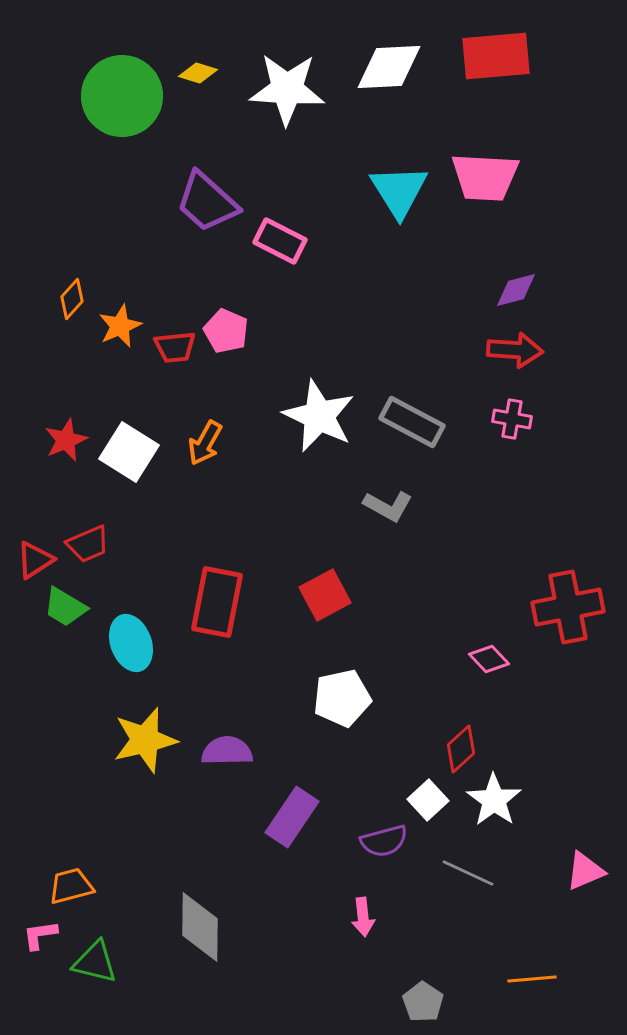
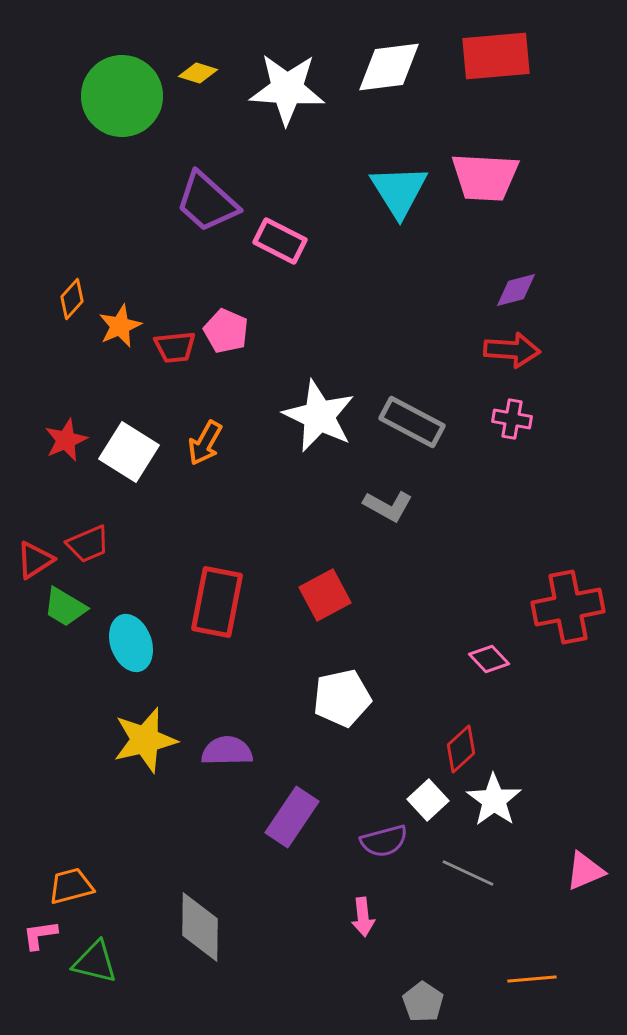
white diamond at (389, 67): rotated 4 degrees counterclockwise
red arrow at (515, 350): moved 3 px left
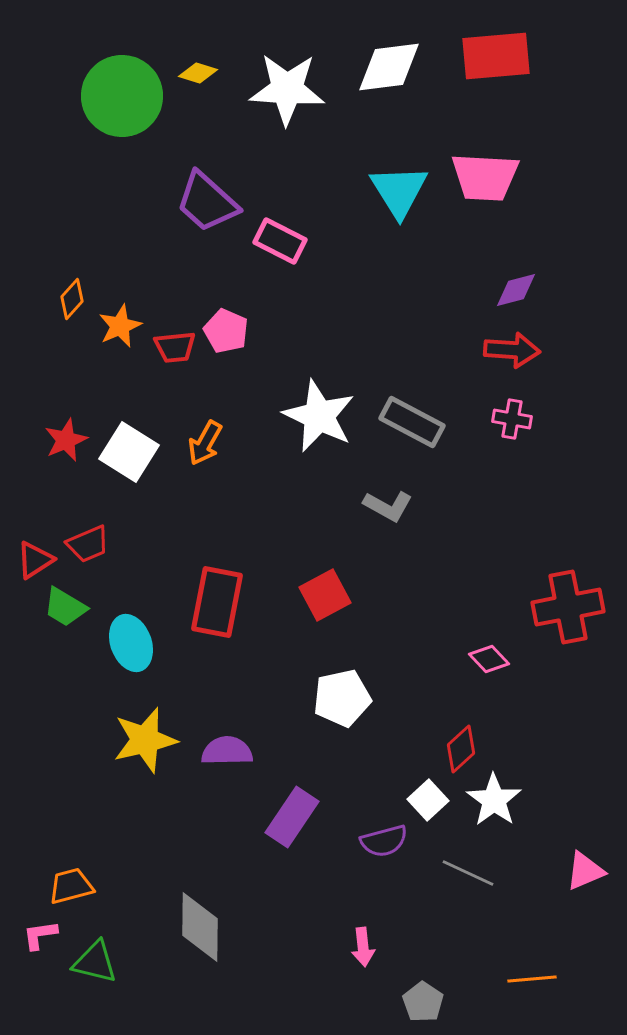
pink arrow at (363, 917): moved 30 px down
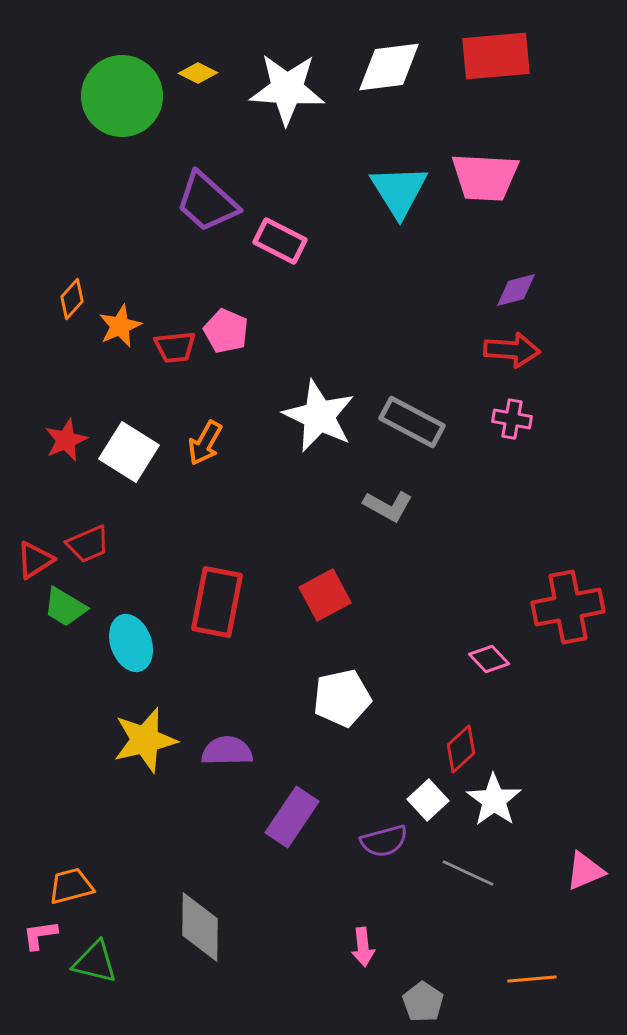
yellow diamond at (198, 73): rotated 9 degrees clockwise
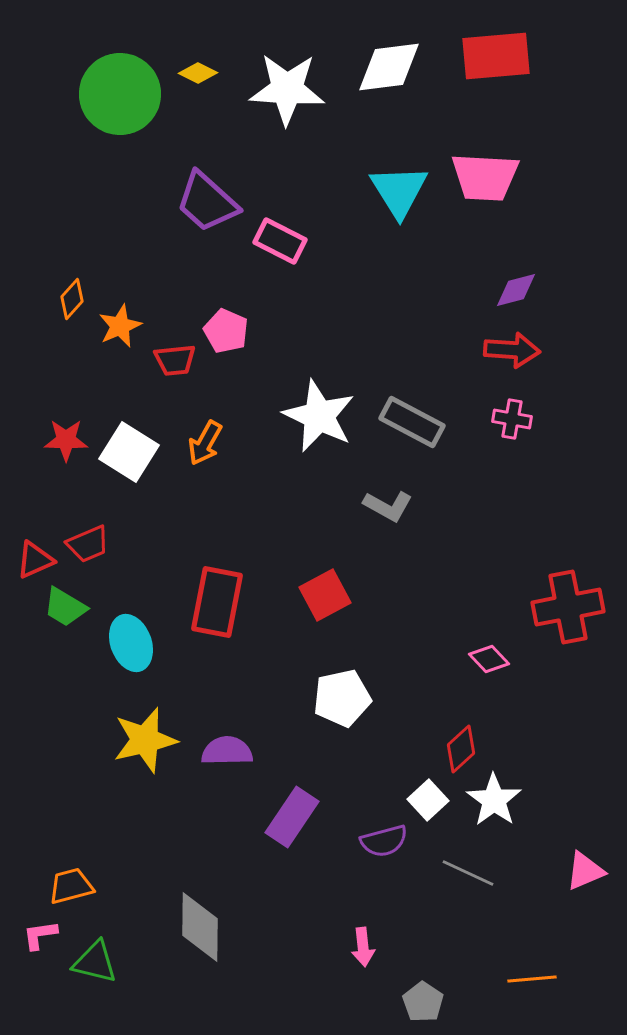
green circle at (122, 96): moved 2 px left, 2 px up
red trapezoid at (175, 347): moved 13 px down
red star at (66, 440): rotated 24 degrees clockwise
red triangle at (35, 560): rotated 9 degrees clockwise
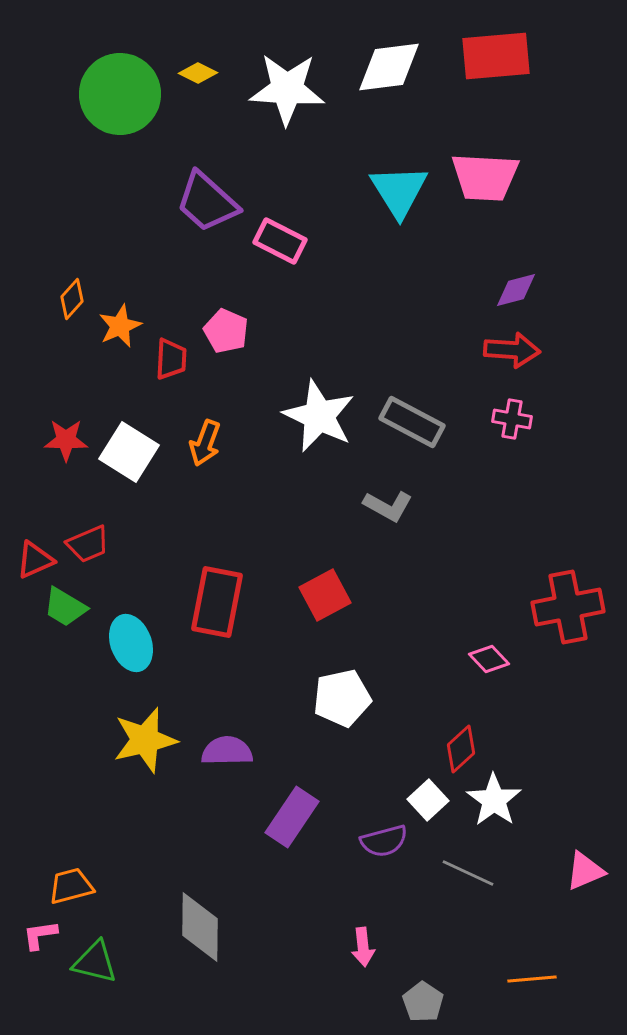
red trapezoid at (175, 360): moved 4 px left, 1 px up; rotated 81 degrees counterclockwise
orange arrow at (205, 443): rotated 9 degrees counterclockwise
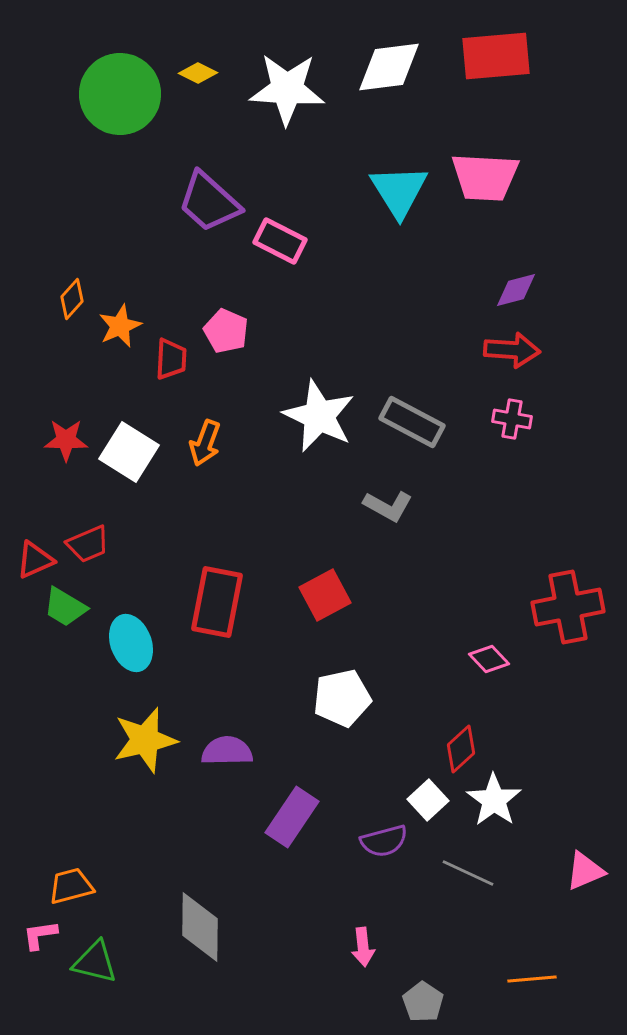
purple trapezoid at (207, 202): moved 2 px right
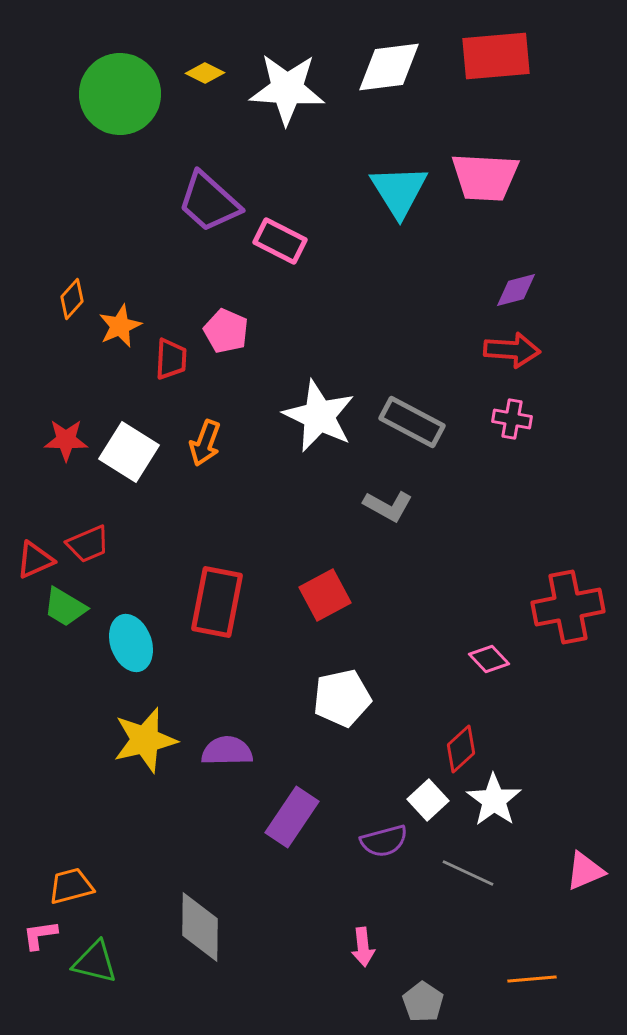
yellow diamond at (198, 73): moved 7 px right
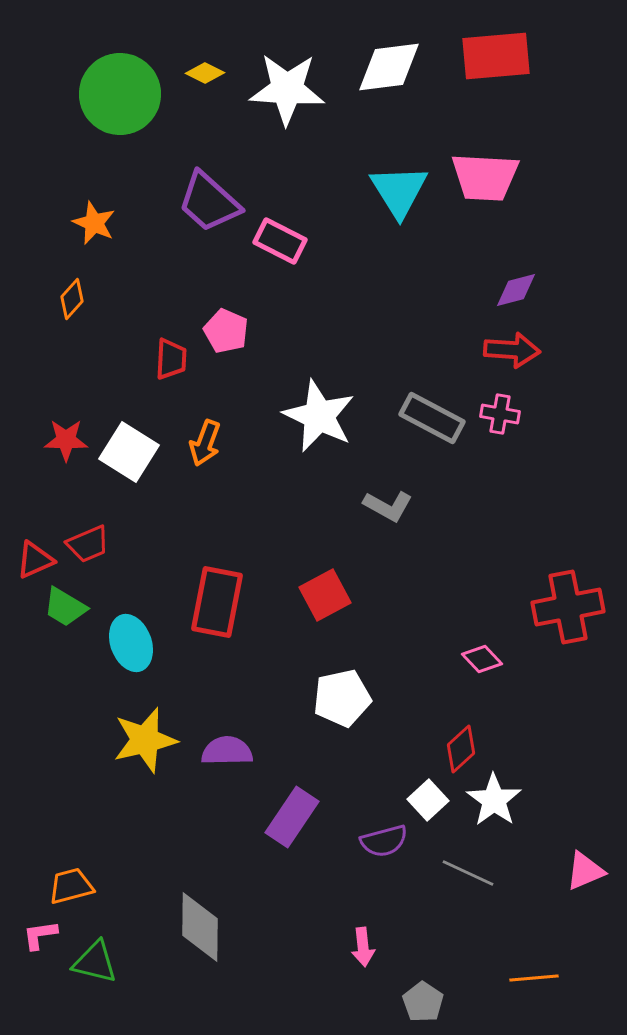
orange star at (120, 326): moved 26 px left, 103 px up; rotated 24 degrees counterclockwise
pink cross at (512, 419): moved 12 px left, 5 px up
gray rectangle at (412, 422): moved 20 px right, 4 px up
pink diamond at (489, 659): moved 7 px left
orange line at (532, 979): moved 2 px right, 1 px up
